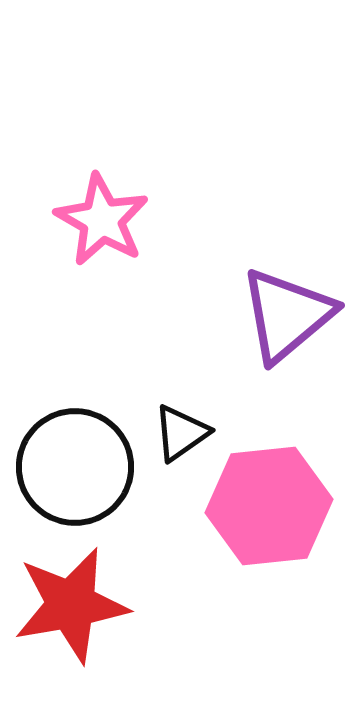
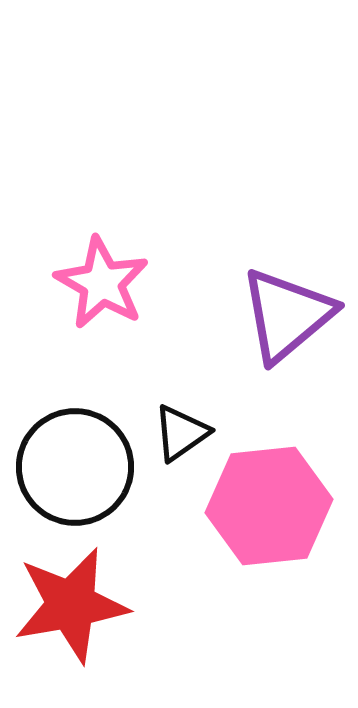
pink star: moved 63 px down
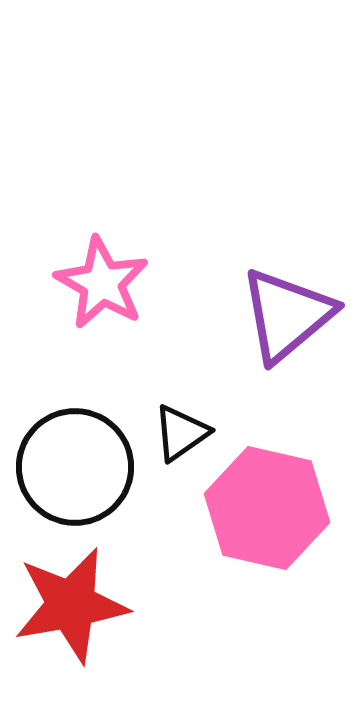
pink hexagon: moved 2 px left, 2 px down; rotated 19 degrees clockwise
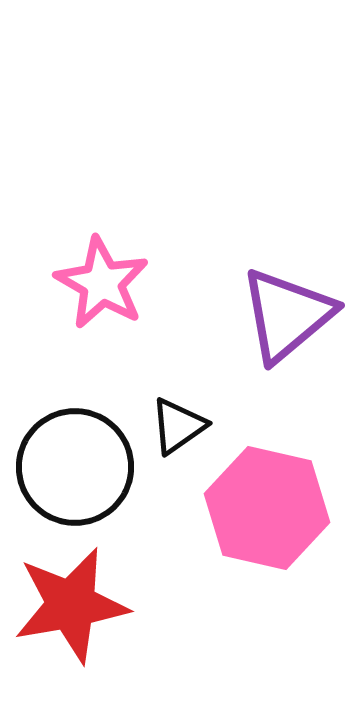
black triangle: moved 3 px left, 7 px up
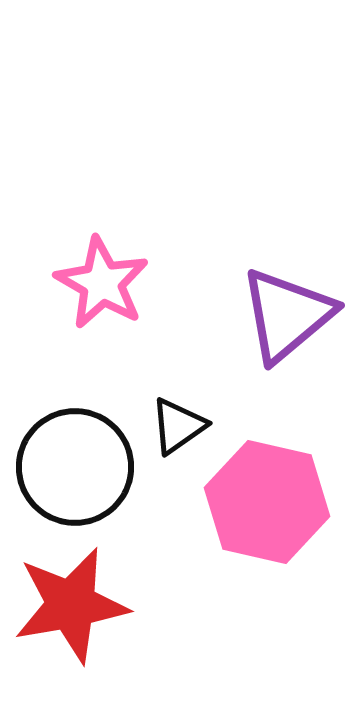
pink hexagon: moved 6 px up
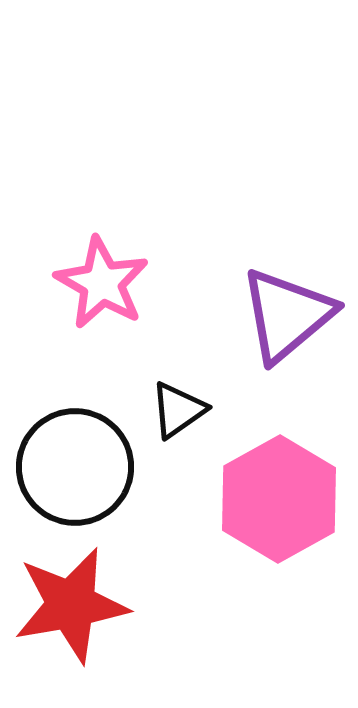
black triangle: moved 16 px up
pink hexagon: moved 12 px right, 3 px up; rotated 18 degrees clockwise
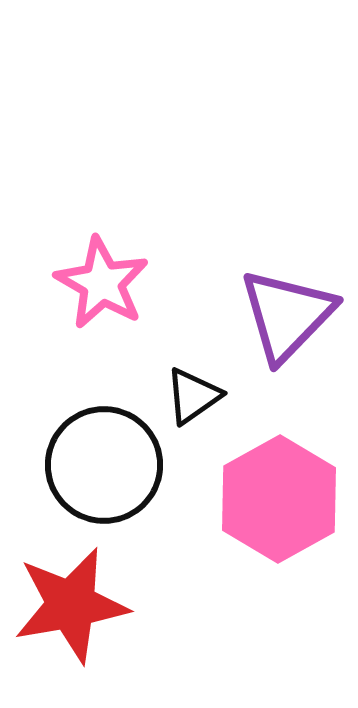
purple triangle: rotated 6 degrees counterclockwise
black triangle: moved 15 px right, 14 px up
black circle: moved 29 px right, 2 px up
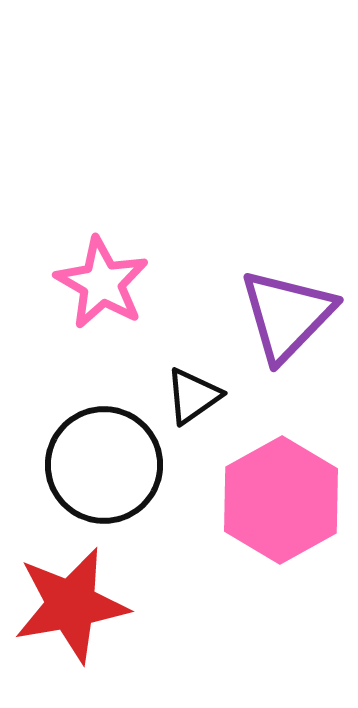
pink hexagon: moved 2 px right, 1 px down
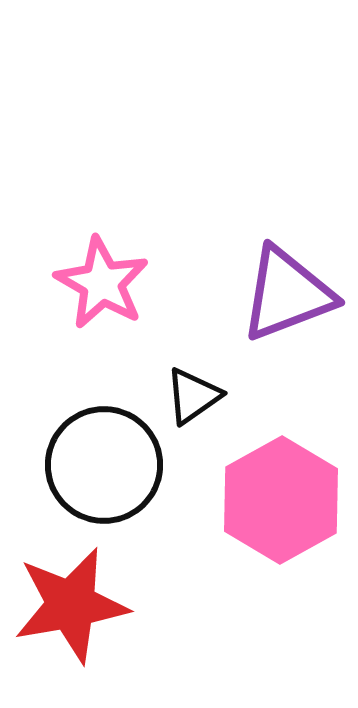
purple triangle: moved 21 px up; rotated 25 degrees clockwise
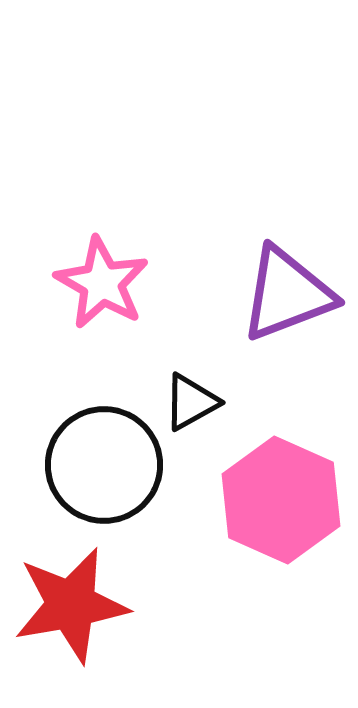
black triangle: moved 2 px left, 6 px down; rotated 6 degrees clockwise
pink hexagon: rotated 7 degrees counterclockwise
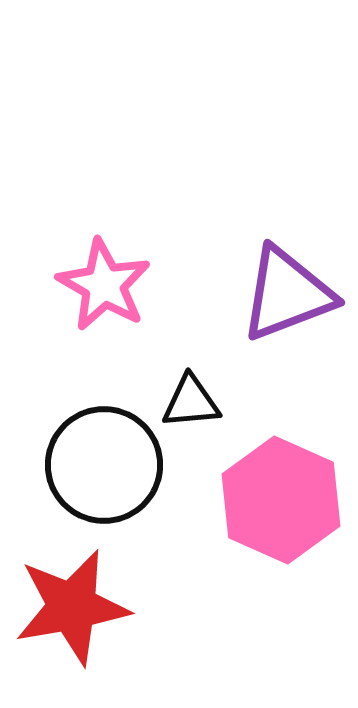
pink star: moved 2 px right, 2 px down
black triangle: rotated 24 degrees clockwise
red star: moved 1 px right, 2 px down
